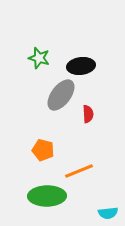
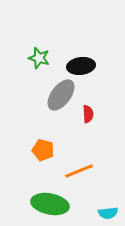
green ellipse: moved 3 px right, 8 px down; rotated 12 degrees clockwise
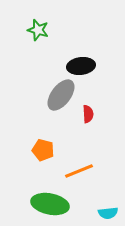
green star: moved 1 px left, 28 px up
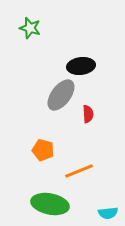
green star: moved 8 px left, 2 px up
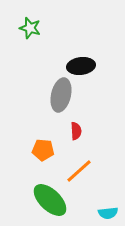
gray ellipse: rotated 24 degrees counterclockwise
red semicircle: moved 12 px left, 17 px down
orange pentagon: rotated 10 degrees counterclockwise
orange line: rotated 20 degrees counterclockwise
green ellipse: moved 4 px up; rotated 33 degrees clockwise
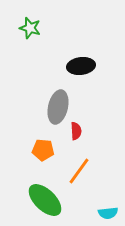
gray ellipse: moved 3 px left, 12 px down
orange line: rotated 12 degrees counterclockwise
green ellipse: moved 5 px left
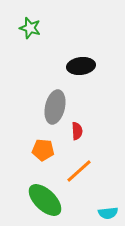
gray ellipse: moved 3 px left
red semicircle: moved 1 px right
orange line: rotated 12 degrees clockwise
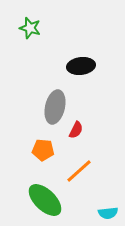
red semicircle: moved 1 px left, 1 px up; rotated 30 degrees clockwise
